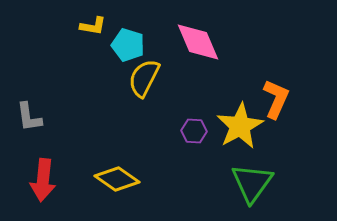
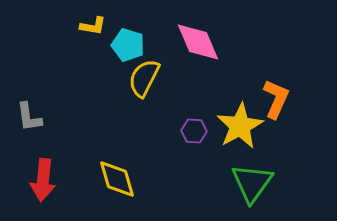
yellow diamond: rotated 39 degrees clockwise
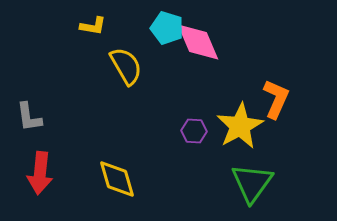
cyan pentagon: moved 39 px right, 17 px up
yellow semicircle: moved 18 px left, 12 px up; rotated 123 degrees clockwise
red arrow: moved 3 px left, 7 px up
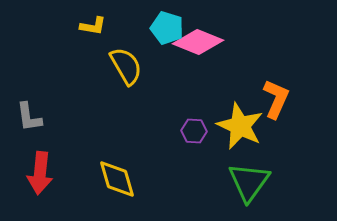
pink diamond: rotated 45 degrees counterclockwise
yellow star: rotated 18 degrees counterclockwise
green triangle: moved 3 px left, 1 px up
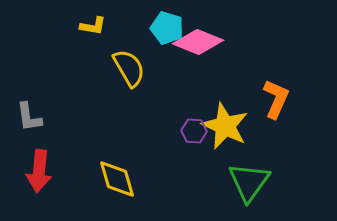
yellow semicircle: moved 3 px right, 2 px down
yellow star: moved 15 px left
red arrow: moved 1 px left, 2 px up
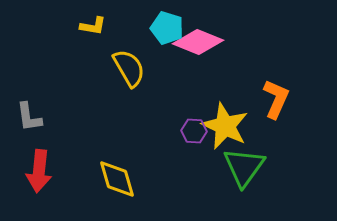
green triangle: moved 5 px left, 15 px up
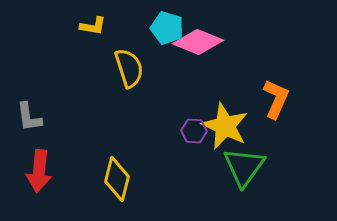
yellow semicircle: rotated 12 degrees clockwise
yellow diamond: rotated 30 degrees clockwise
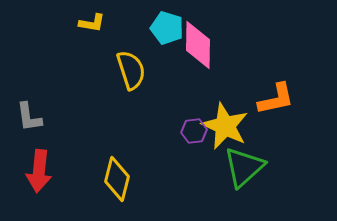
yellow L-shape: moved 1 px left, 3 px up
pink diamond: moved 3 px down; rotated 69 degrees clockwise
yellow semicircle: moved 2 px right, 2 px down
orange L-shape: rotated 54 degrees clockwise
purple hexagon: rotated 10 degrees counterclockwise
green triangle: rotated 12 degrees clockwise
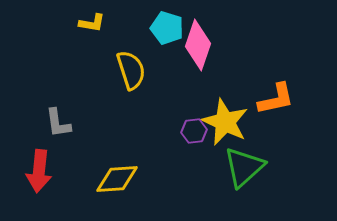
pink diamond: rotated 18 degrees clockwise
gray L-shape: moved 29 px right, 6 px down
yellow star: moved 4 px up
yellow diamond: rotated 72 degrees clockwise
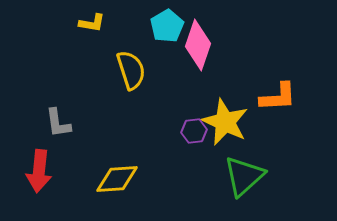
cyan pentagon: moved 2 px up; rotated 24 degrees clockwise
orange L-shape: moved 2 px right, 2 px up; rotated 9 degrees clockwise
green triangle: moved 9 px down
